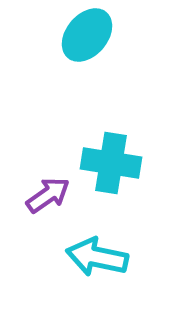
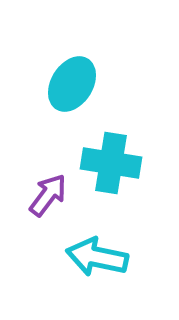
cyan ellipse: moved 15 px left, 49 px down; rotated 8 degrees counterclockwise
purple arrow: rotated 18 degrees counterclockwise
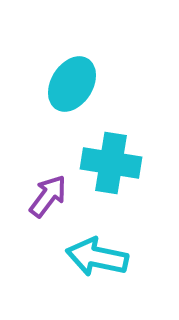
purple arrow: moved 1 px down
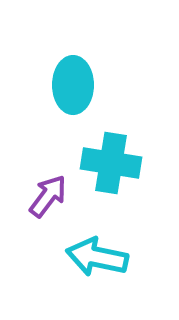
cyan ellipse: moved 1 px right, 1 px down; rotated 32 degrees counterclockwise
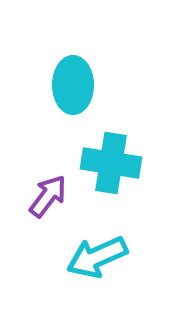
cyan arrow: rotated 36 degrees counterclockwise
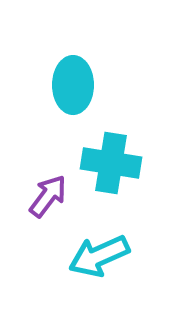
cyan arrow: moved 2 px right, 1 px up
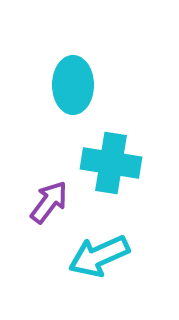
purple arrow: moved 1 px right, 6 px down
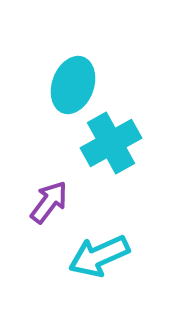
cyan ellipse: rotated 20 degrees clockwise
cyan cross: moved 20 px up; rotated 38 degrees counterclockwise
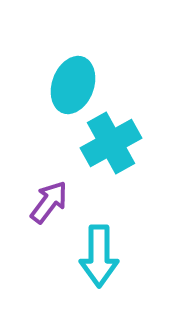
cyan arrow: rotated 66 degrees counterclockwise
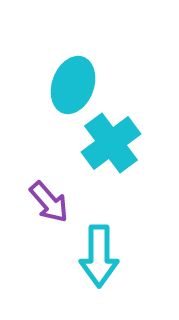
cyan cross: rotated 8 degrees counterclockwise
purple arrow: rotated 102 degrees clockwise
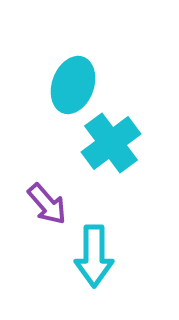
purple arrow: moved 2 px left, 2 px down
cyan arrow: moved 5 px left
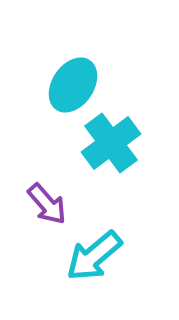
cyan ellipse: rotated 14 degrees clockwise
cyan arrow: rotated 50 degrees clockwise
